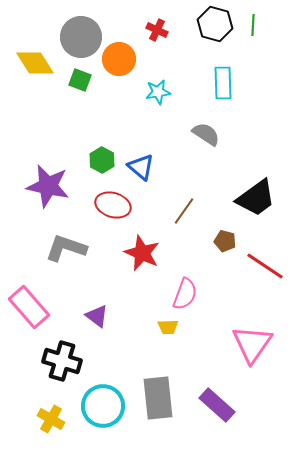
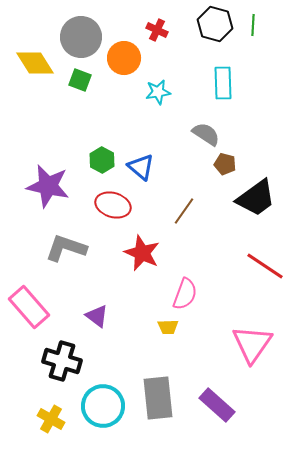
orange circle: moved 5 px right, 1 px up
brown pentagon: moved 77 px up
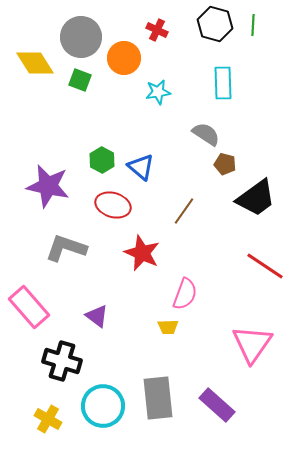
yellow cross: moved 3 px left
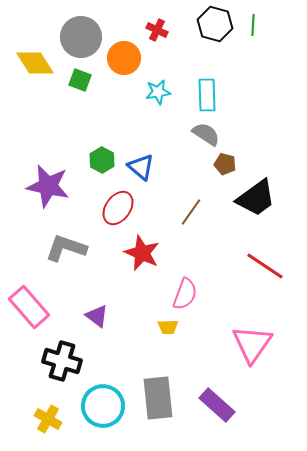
cyan rectangle: moved 16 px left, 12 px down
red ellipse: moved 5 px right, 3 px down; rotated 72 degrees counterclockwise
brown line: moved 7 px right, 1 px down
